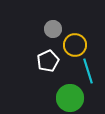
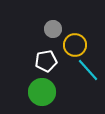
white pentagon: moved 2 px left; rotated 15 degrees clockwise
cyan line: moved 1 px up; rotated 25 degrees counterclockwise
green circle: moved 28 px left, 6 px up
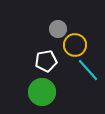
gray circle: moved 5 px right
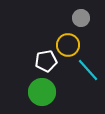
gray circle: moved 23 px right, 11 px up
yellow circle: moved 7 px left
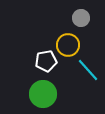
green circle: moved 1 px right, 2 px down
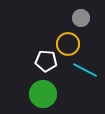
yellow circle: moved 1 px up
white pentagon: rotated 15 degrees clockwise
cyan line: moved 3 px left; rotated 20 degrees counterclockwise
